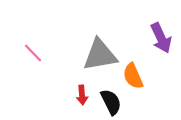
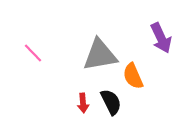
red arrow: moved 1 px right, 8 px down
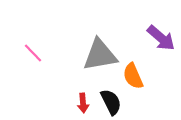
purple arrow: rotated 24 degrees counterclockwise
